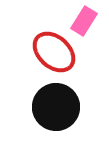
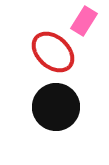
red ellipse: moved 1 px left
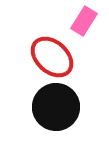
red ellipse: moved 1 px left, 5 px down
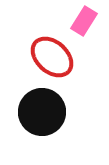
black circle: moved 14 px left, 5 px down
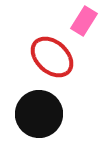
black circle: moved 3 px left, 2 px down
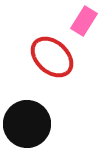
black circle: moved 12 px left, 10 px down
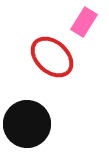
pink rectangle: moved 1 px down
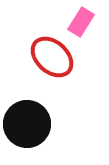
pink rectangle: moved 3 px left
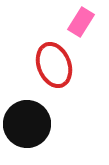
red ellipse: moved 2 px right, 8 px down; rotated 27 degrees clockwise
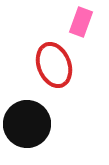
pink rectangle: rotated 12 degrees counterclockwise
